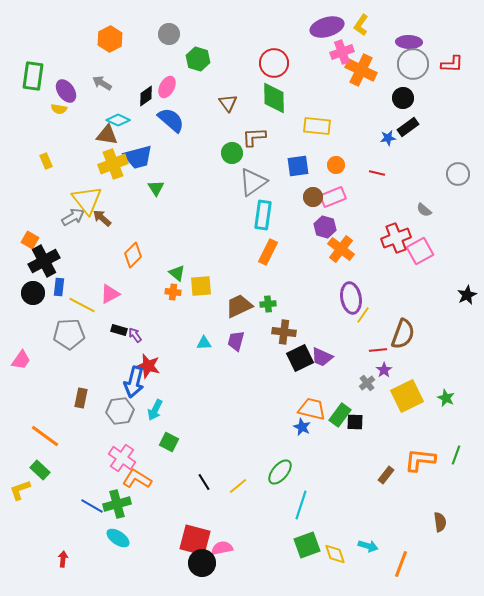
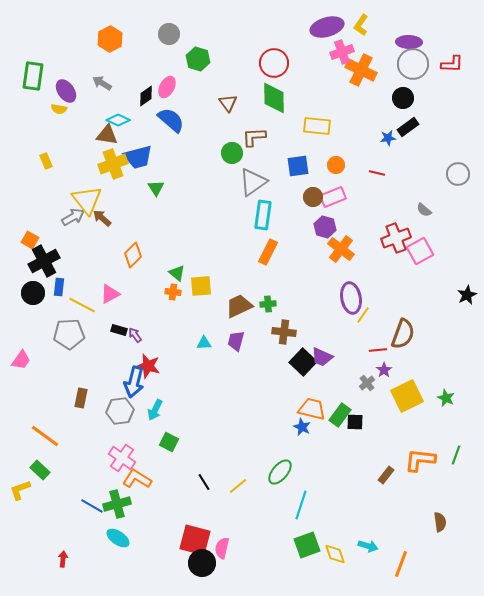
black square at (300, 358): moved 3 px right, 4 px down; rotated 20 degrees counterclockwise
pink semicircle at (222, 548): rotated 65 degrees counterclockwise
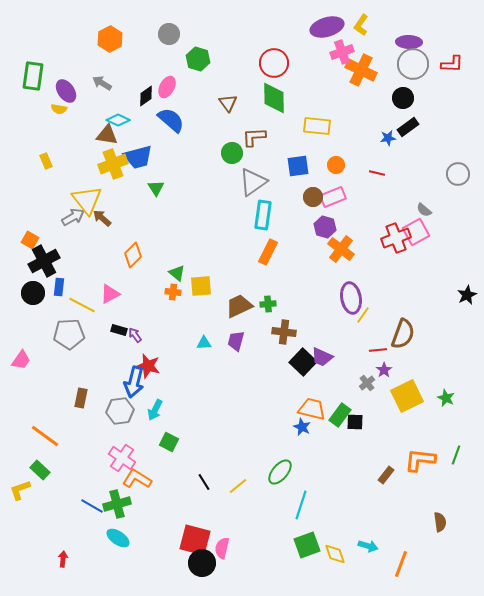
pink square at (420, 251): moved 4 px left, 19 px up
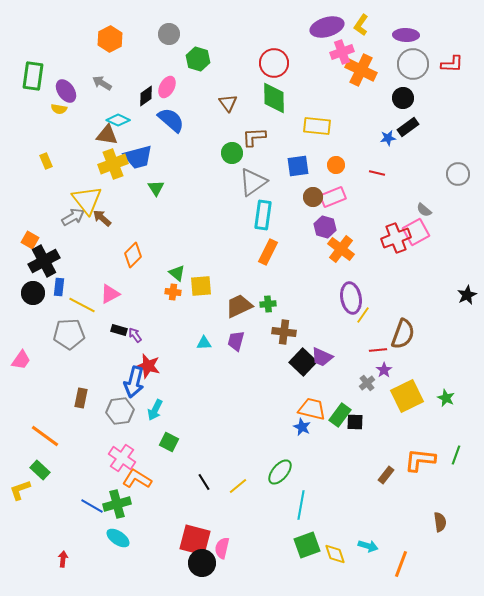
purple ellipse at (409, 42): moved 3 px left, 7 px up
cyan line at (301, 505): rotated 8 degrees counterclockwise
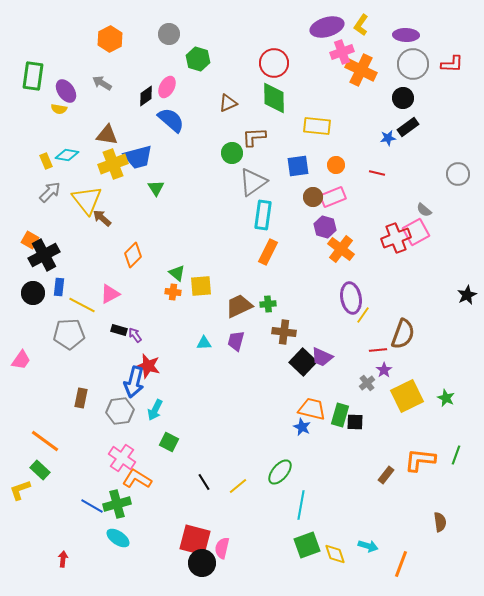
brown triangle at (228, 103): rotated 42 degrees clockwise
cyan diamond at (118, 120): moved 51 px left, 35 px down; rotated 15 degrees counterclockwise
gray arrow at (73, 217): moved 23 px left, 25 px up; rotated 15 degrees counterclockwise
black cross at (44, 261): moved 6 px up
green rectangle at (340, 415): rotated 20 degrees counterclockwise
orange line at (45, 436): moved 5 px down
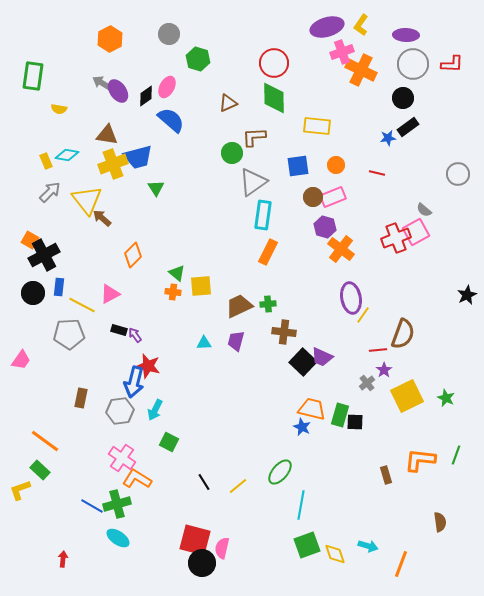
purple ellipse at (66, 91): moved 52 px right
brown rectangle at (386, 475): rotated 54 degrees counterclockwise
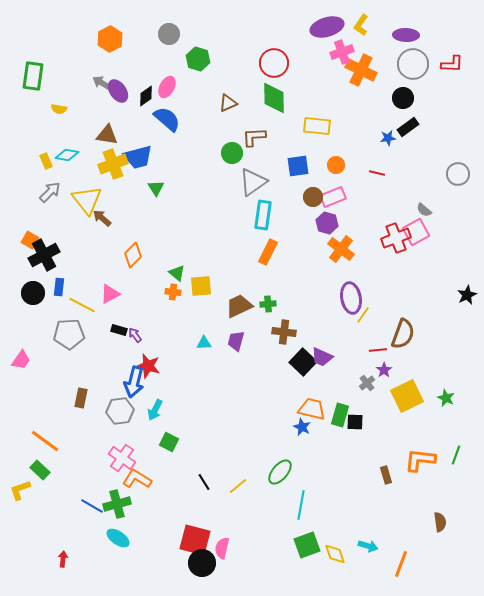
blue semicircle at (171, 120): moved 4 px left, 1 px up
purple hexagon at (325, 227): moved 2 px right, 4 px up
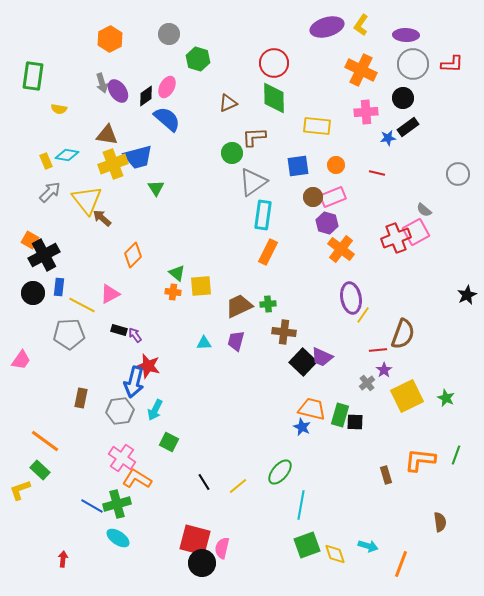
pink cross at (342, 52): moved 24 px right, 60 px down; rotated 15 degrees clockwise
gray arrow at (102, 83): rotated 138 degrees counterclockwise
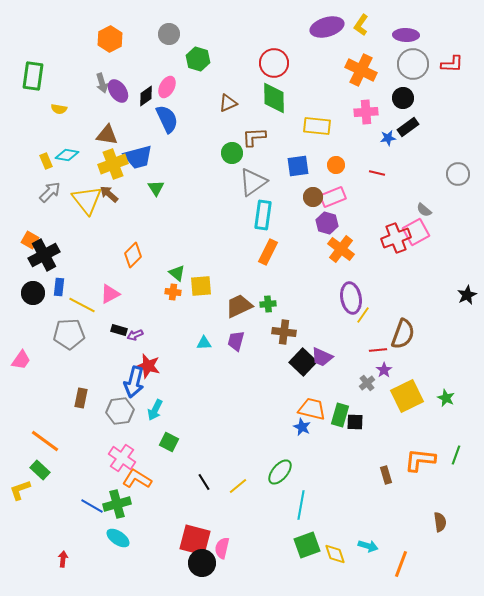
blue semicircle at (167, 119): rotated 24 degrees clockwise
brown arrow at (102, 218): moved 7 px right, 24 px up
purple arrow at (135, 335): rotated 77 degrees counterclockwise
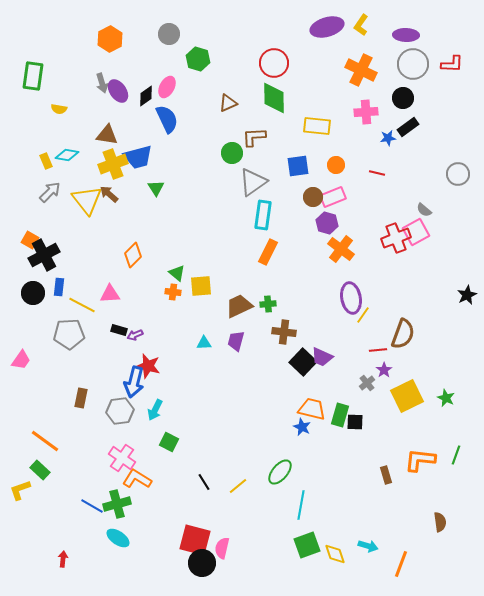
pink triangle at (110, 294): rotated 25 degrees clockwise
